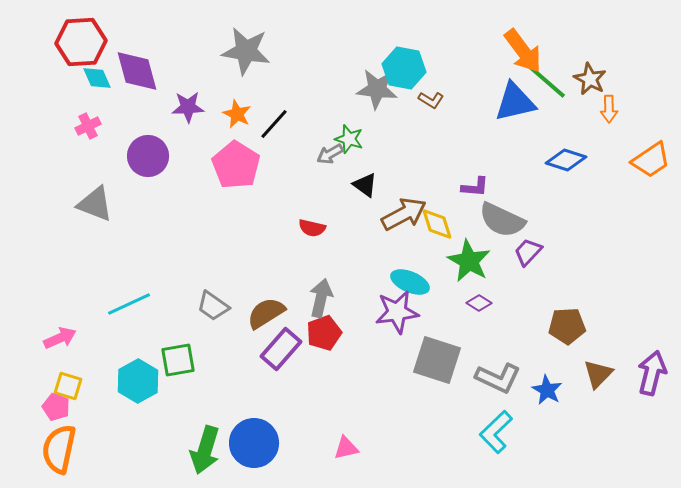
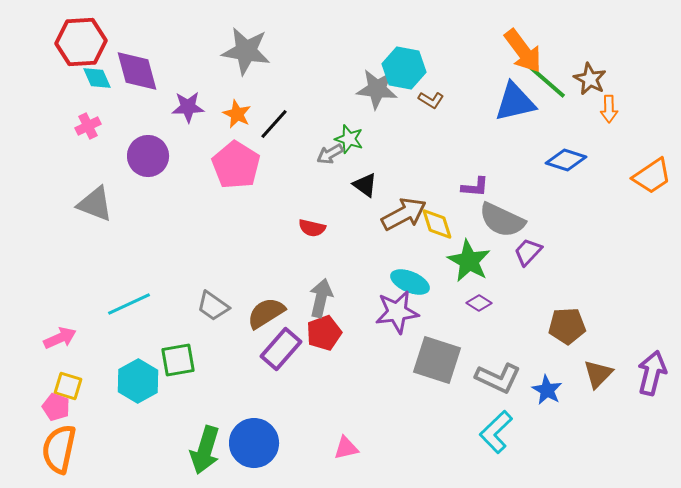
orange trapezoid at (651, 160): moved 1 px right, 16 px down
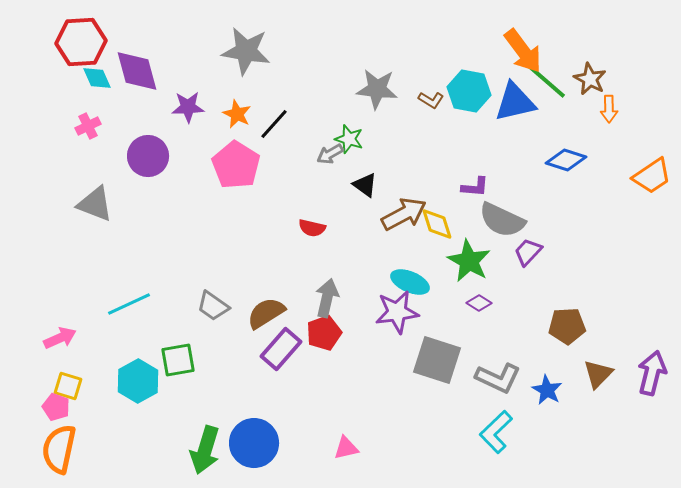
cyan hexagon at (404, 68): moved 65 px right, 23 px down
gray arrow at (321, 298): moved 6 px right
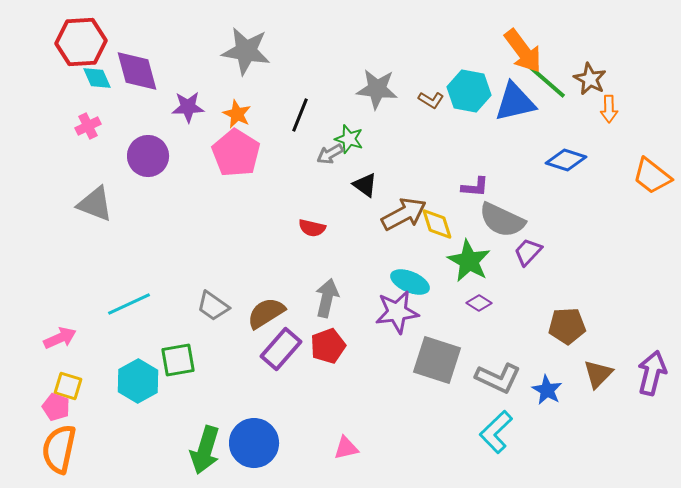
black line at (274, 124): moved 26 px right, 9 px up; rotated 20 degrees counterclockwise
pink pentagon at (236, 165): moved 12 px up
orange trapezoid at (652, 176): rotated 72 degrees clockwise
red pentagon at (324, 333): moved 4 px right, 13 px down
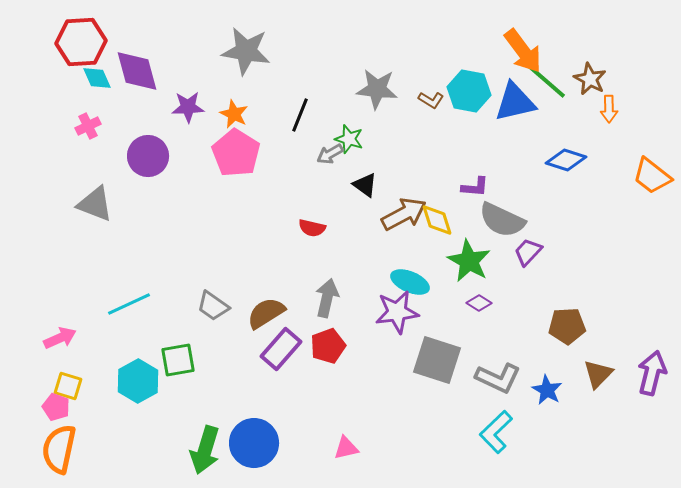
orange star at (237, 114): moved 3 px left
yellow diamond at (437, 224): moved 4 px up
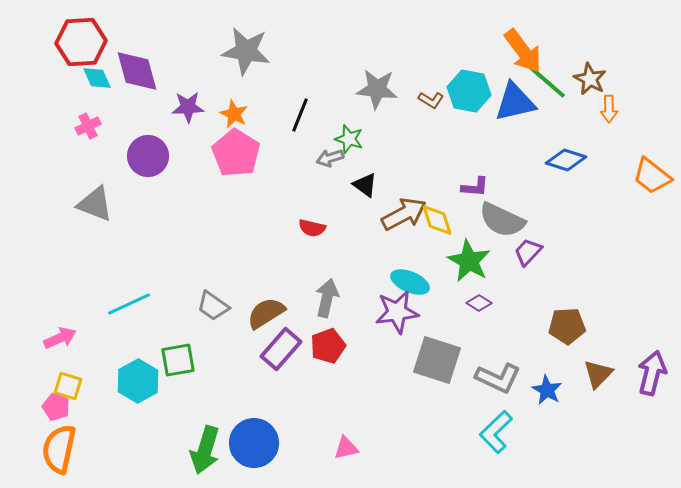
gray arrow at (330, 154): moved 4 px down; rotated 12 degrees clockwise
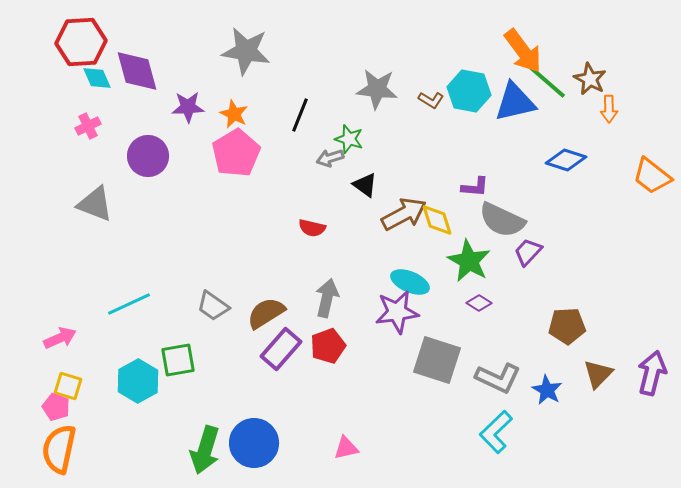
pink pentagon at (236, 153): rotated 9 degrees clockwise
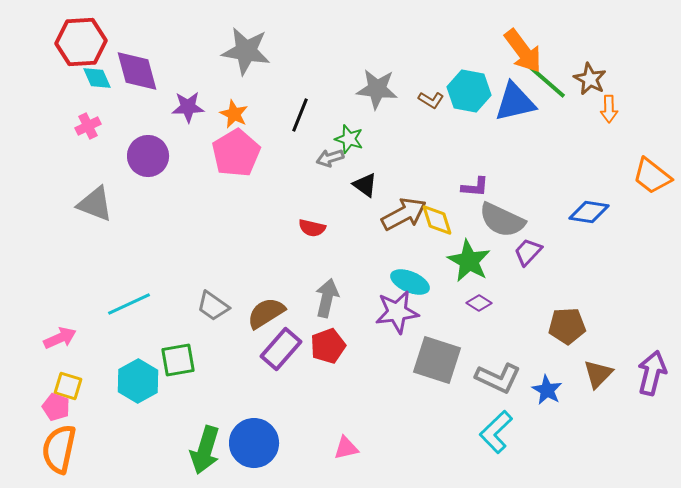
blue diamond at (566, 160): moved 23 px right, 52 px down; rotated 9 degrees counterclockwise
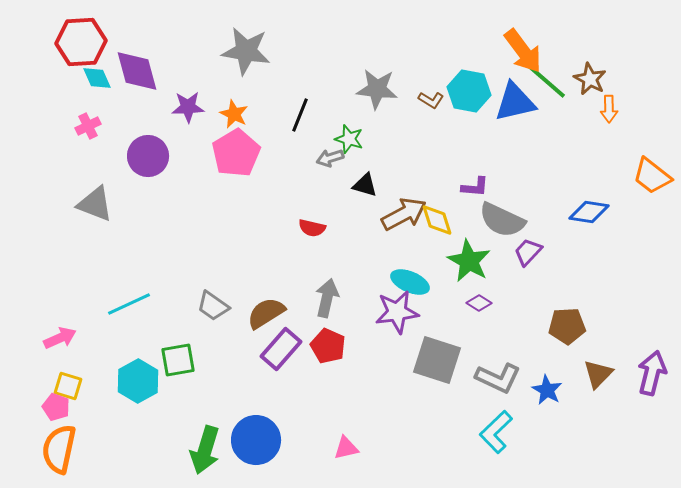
black triangle at (365, 185): rotated 20 degrees counterclockwise
red pentagon at (328, 346): rotated 28 degrees counterclockwise
blue circle at (254, 443): moved 2 px right, 3 px up
